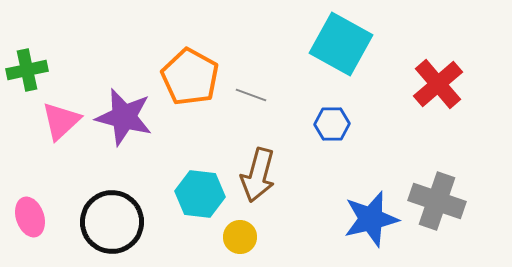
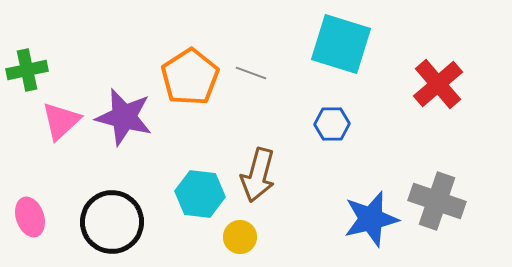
cyan square: rotated 12 degrees counterclockwise
orange pentagon: rotated 10 degrees clockwise
gray line: moved 22 px up
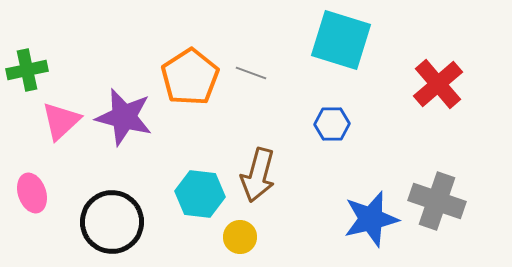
cyan square: moved 4 px up
pink ellipse: moved 2 px right, 24 px up
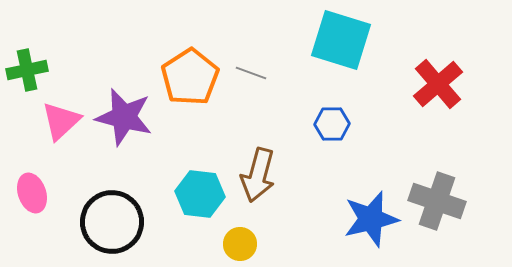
yellow circle: moved 7 px down
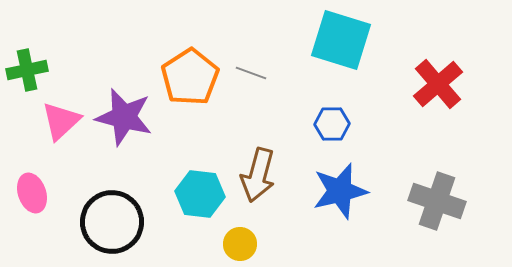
blue star: moved 31 px left, 28 px up
